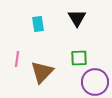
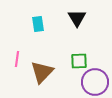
green square: moved 3 px down
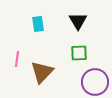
black triangle: moved 1 px right, 3 px down
green square: moved 8 px up
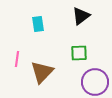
black triangle: moved 3 px right, 5 px up; rotated 24 degrees clockwise
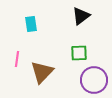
cyan rectangle: moved 7 px left
purple circle: moved 1 px left, 2 px up
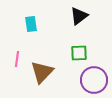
black triangle: moved 2 px left
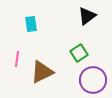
black triangle: moved 8 px right
green square: rotated 30 degrees counterclockwise
brown triangle: rotated 20 degrees clockwise
purple circle: moved 1 px left
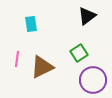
brown triangle: moved 5 px up
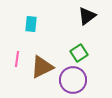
cyan rectangle: rotated 14 degrees clockwise
purple circle: moved 20 px left
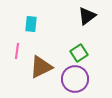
pink line: moved 8 px up
brown triangle: moved 1 px left
purple circle: moved 2 px right, 1 px up
